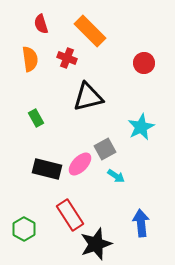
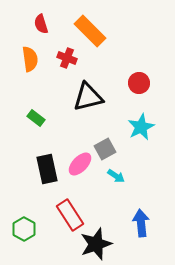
red circle: moved 5 px left, 20 px down
green rectangle: rotated 24 degrees counterclockwise
black rectangle: rotated 64 degrees clockwise
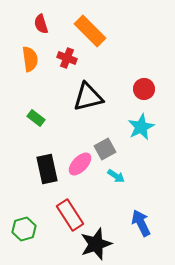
red circle: moved 5 px right, 6 px down
blue arrow: rotated 20 degrees counterclockwise
green hexagon: rotated 15 degrees clockwise
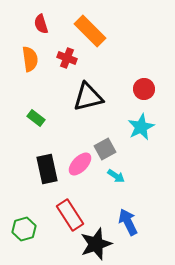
blue arrow: moved 13 px left, 1 px up
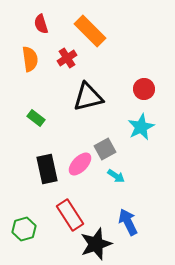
red cross: rotated 36 degrees clockwise
